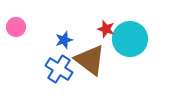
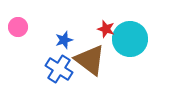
pink circle: moved 2 px right
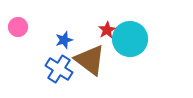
red star: moved 1 px right, 1 px down; rotated 24 degrees clockwise
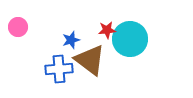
red star: rotated 24 degrees clockwise
blue star: moved 7 px right
blue cross: rotated 36 degrees counterclockwise
